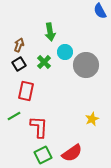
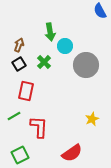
cyan circle: moved 6 px up
green square: moved 23 px left
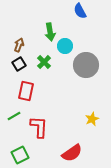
blue semicircle: moved 20 px left
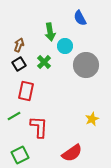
blue semicircle: moved 7 px down
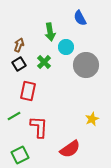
cyan circle: moved 1 px right, 1 px down
red rectangle: moved 2 px right
red semicircle: moved 2 px left, 4 px up
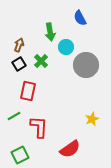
green cross: moved 3 px left, 1 px up
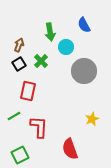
blue semicircle: moved 4 px right, 7 px down
gray circle: moved 2 px left, 6 px down
red semicircle: rotated 105 degrees clockwise
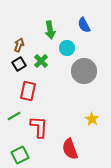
green arrow: moved 2 px up
cyan circle: moved 1 px right, 1 px down
yellow star: rotated 16 degrees counterclockwise
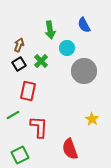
green line: moved 1 px left, 1 px up
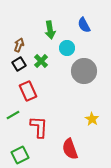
red rectangle: rotated 36 degrees counterclockwise
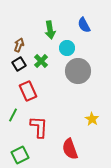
gray circle: moved 6 px left
green line: rotated 32 degrees counterclockwise
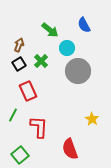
green arrow: rotated 42 degrees counterclockwise
green square: rotated 12 degrees counterclockwise
